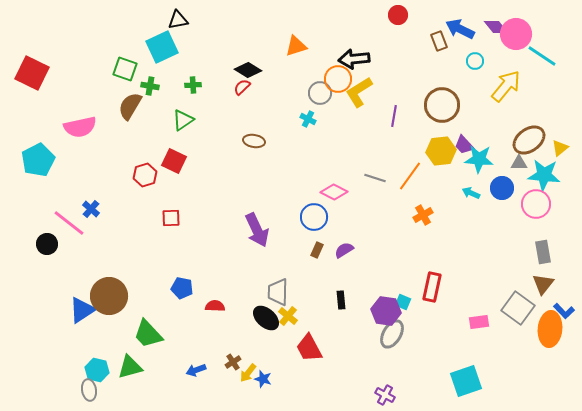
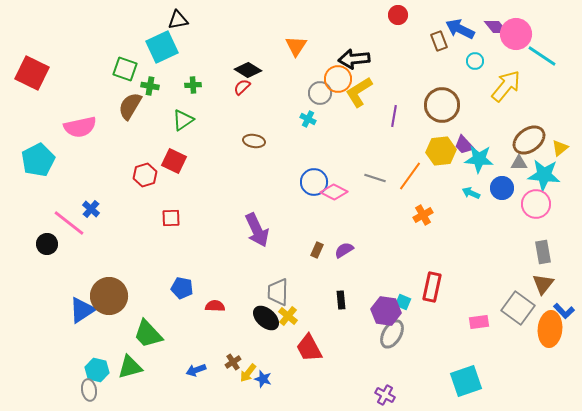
orange triangle at (296, 46): rotated 40 degrees counterclockwise
blue circle at (314, 217): moved 35 px up
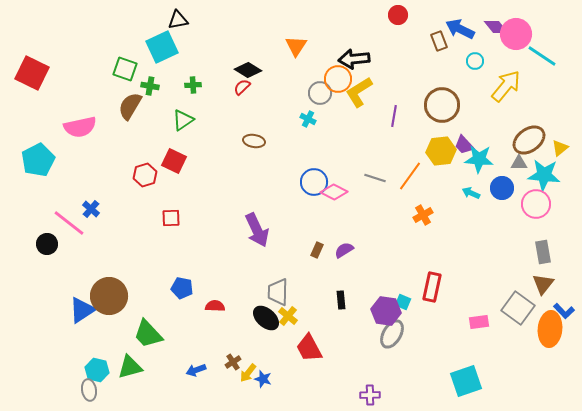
purple cross at (385, 395): moved 15 px left; rotated 30 degrees counterclockwise
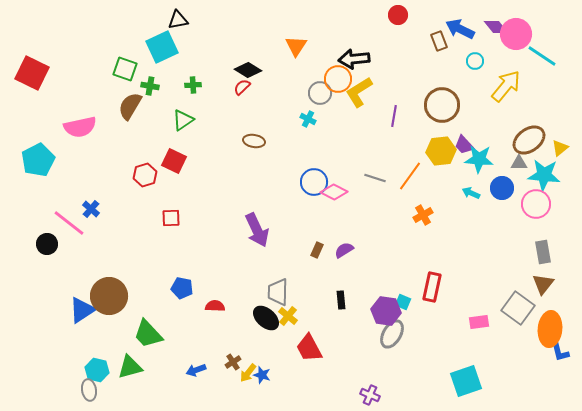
blue L-shape at (564, 311): moved 4 px left, 41 px down; rotated 30 degrees clockwise
blue star at (263, 379): moved 1 px left, 4 px up
purple cross at (370, 395): rotated 24 degrees clockwise
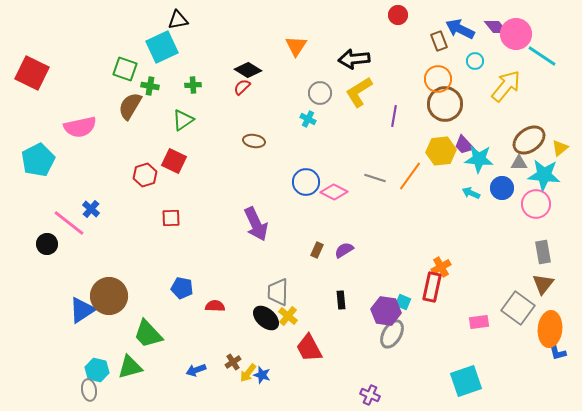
orange circle at (338, 79): moved 100 px right
brown circle at (442, 105): moved 3 px right, 1 px up
blue circle at (314, 182): moved 8 px left
orange cross at (423, 215): moved 18 px right, 52 px down
purple arrow at (257, 230): moved 1 px left, 6 px up
blue L-shape at (560, 352): moved 3 px left, 1 px up
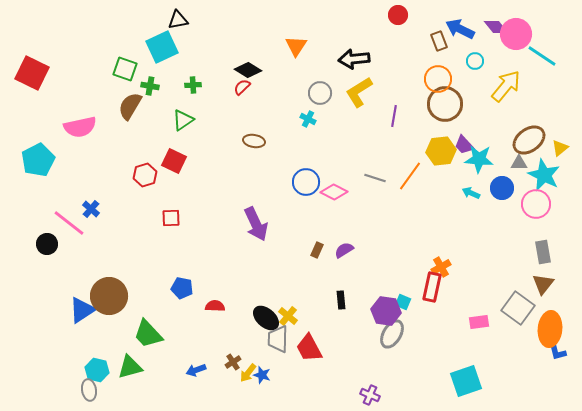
cyan star at (544, 175): rotated 20 degrees clockwise
gray trapezoid at (278, 292): moved 47 px down
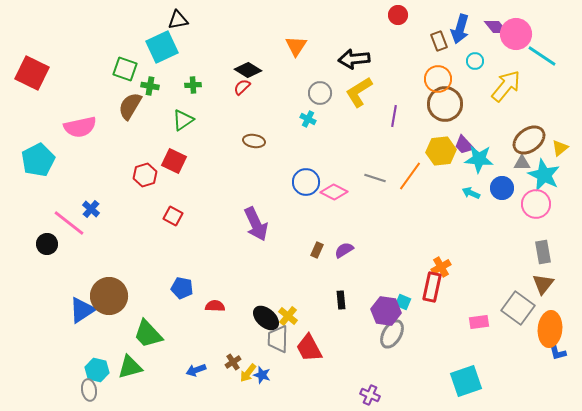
blue arrow at (460, 29): rotated 100 degrees counterclockwise
gray triangle at (519, 163): moved 3 px right
red square at (171, 218): moved 2 px right, 2 px up; rotated 30 degrees clockwise
